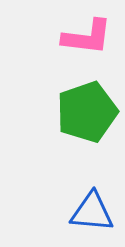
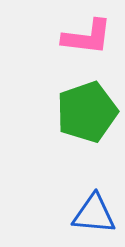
blue triangle: moved 2 px right, 2 px down
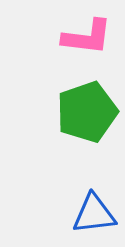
blue triangle: rotated 12 degrees counterclockwise
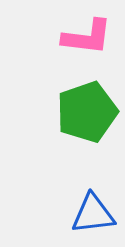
blue triangle: moved 1 px left
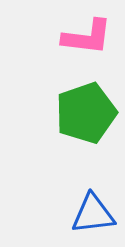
green pentagon: moved 1 px left, 1 px down
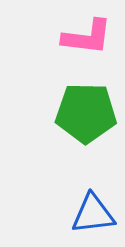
green pentagon: rotated 20 degrees clockwise
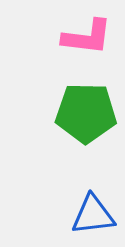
blue triangle: moved 1 px down
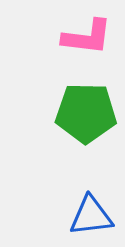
blue triangle: moved 2 px left, 1 px down
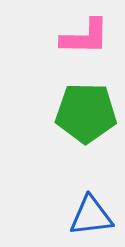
pink L-shape: moved 2 px left; rotated 6 degrees counterclockwise
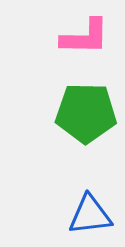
blue triangle: moved 1 px left, 1 px up
